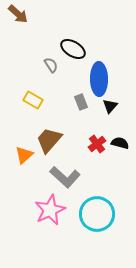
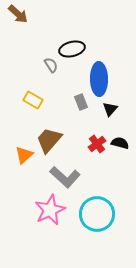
black ellipse: moved 1 px left; rotated 45 degrees counterclockwise
black triangle: moved 3 px down
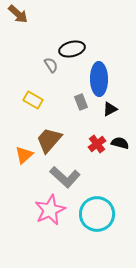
black triangle: rotated 21 degrees clockwise
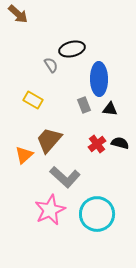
gray rectangle: moved 3 px right, 3 px down
black triangle: rotated 35 degrees clockwise
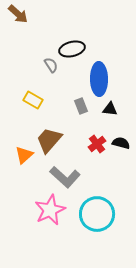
gray rectangle: moved 3 px left, 1 px down
black semicircle: moved 1 px right
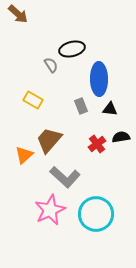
black semicircle: moved 6 px up; rotated 24 degrees counterclockwise
cyan circle: moved 1 px left
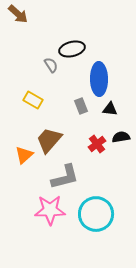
gray L-shape: rotated 56 degrees counterclockwise
pink star: rotated 24 degrees clockwise
